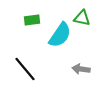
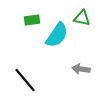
cyan semicircle: moved 3 px left
black line: moved 11 px down
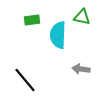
green triangle: moved 1 px up
cyan semicircle: moved 1 px right; rotated 148 degrees clockwise
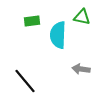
green rectangle: moved 1 px down
black line: moved 1 px down
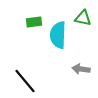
green triangle: moved 1 px right, 1 px down
green rectangle: moved 2 px right, 1 px down
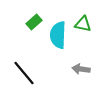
green triangle: moved 6 px down
green rectangle: rotated 35 degrees counterclockwise
black line: moved 1 px left, 8 px up
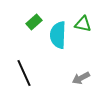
gray arrow: moved 9 px down; rotated 36 degrees counterclockwise
black line: rotated 16 degrees clockwise
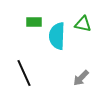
green rectangle: rotated 42 degrees clockwise
cyan semicircle: moved 1 px left, 1 px down
gray arrow: rotated 18 degrees counterclockwise
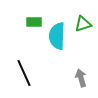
green triangle: rotated 30 degrees counterclockwise
gray arrow: rotated 120 degrees clockwise
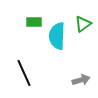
green triangle: rotated 18 degrees counterclockwise
gray arrow: moved 2 px down; rotated 90 degrees clockwise
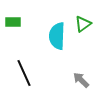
green rectangle: moved 21 px left
gray arrow: rotated 120 degrees counterclockwise
